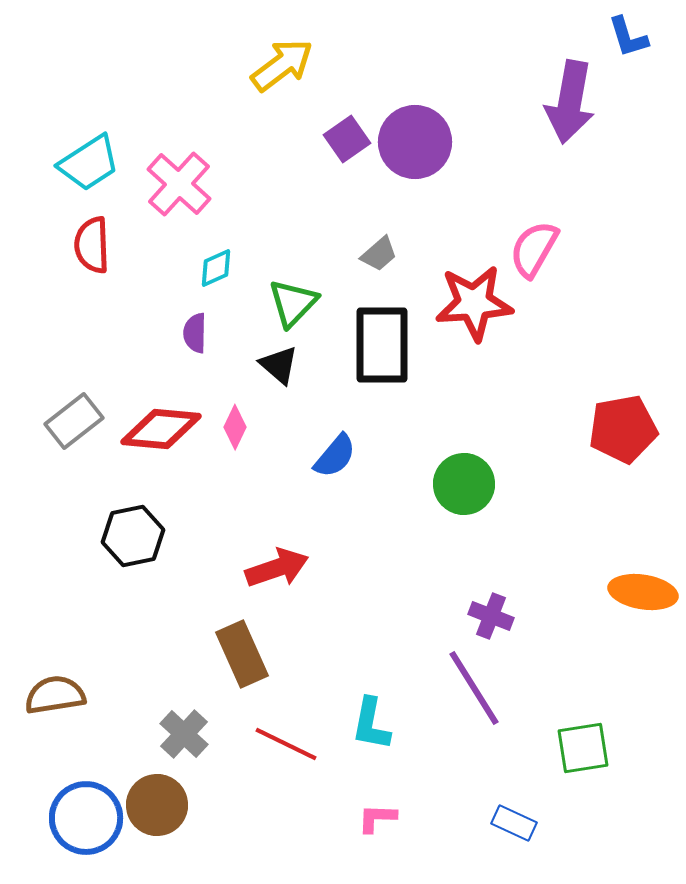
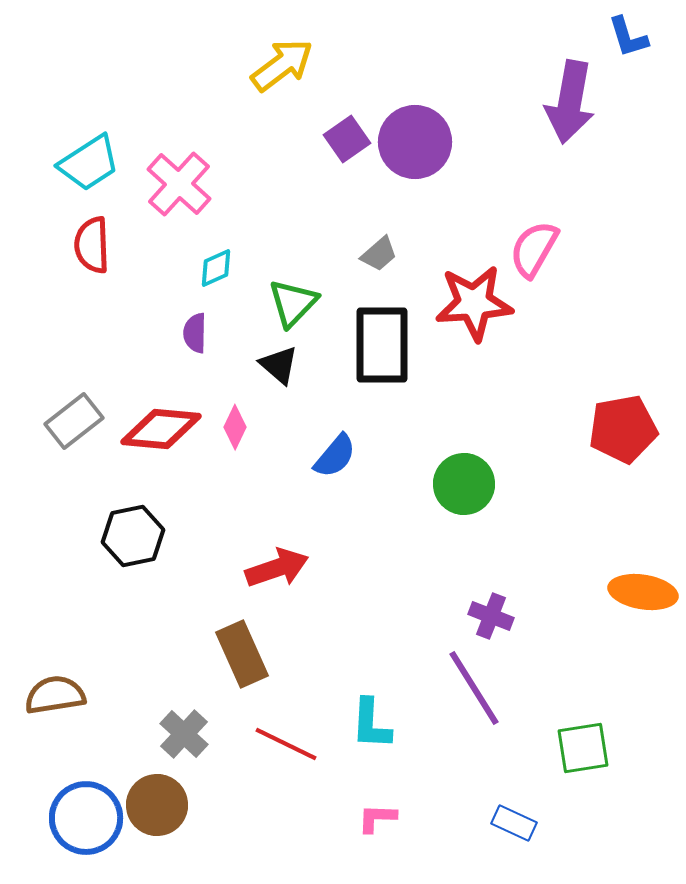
cyan L-shape: rotated 8 degrees counterclockwise
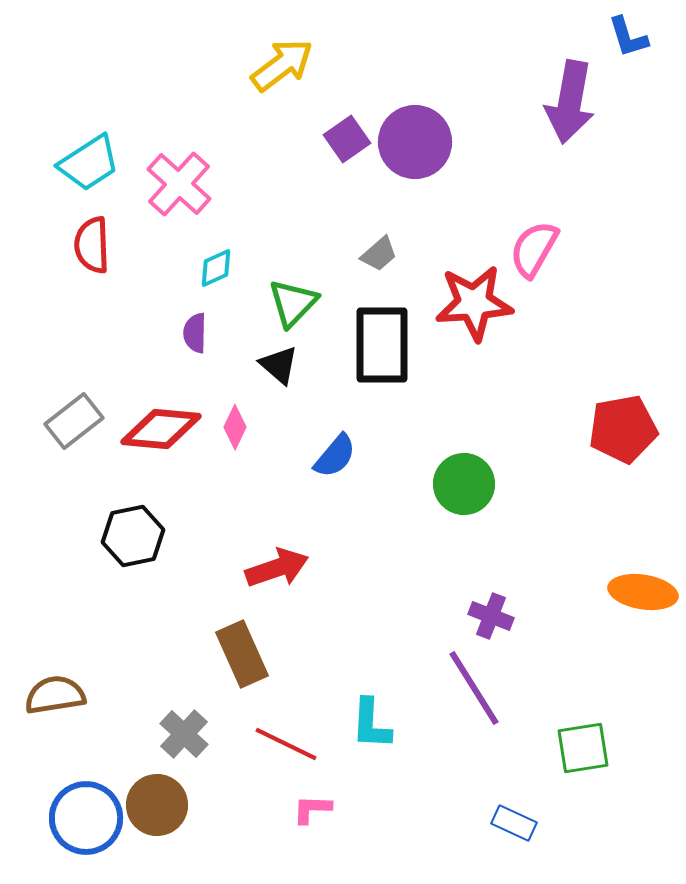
pink L-shape: moved 65 px left, 9 px up
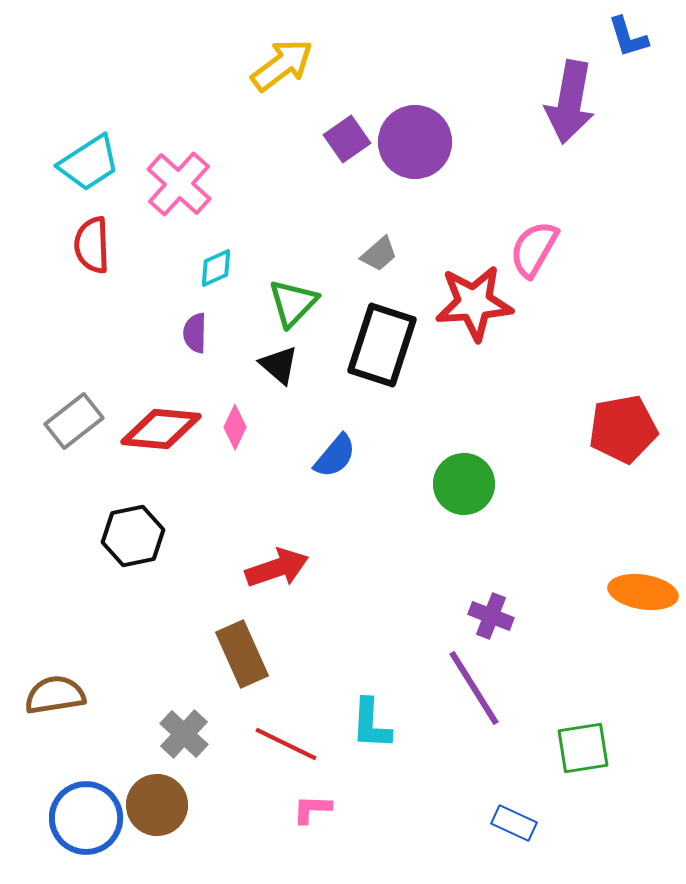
black rectangle: rotated 18 degrees clockwise
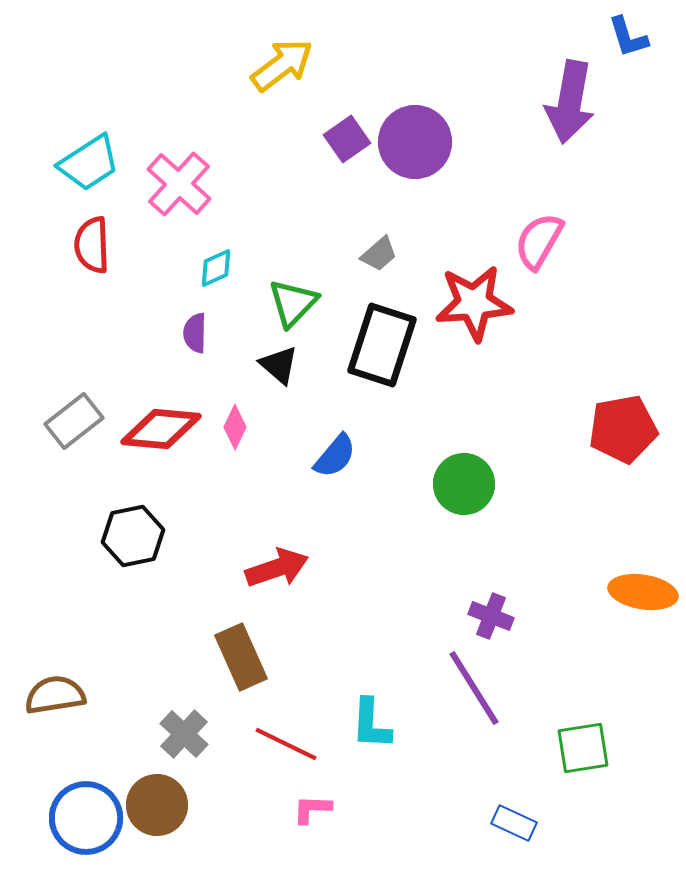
pink semicircle: moved 5 px right, 8 px up
brown rectangle: moved 1 px left, 3 px down
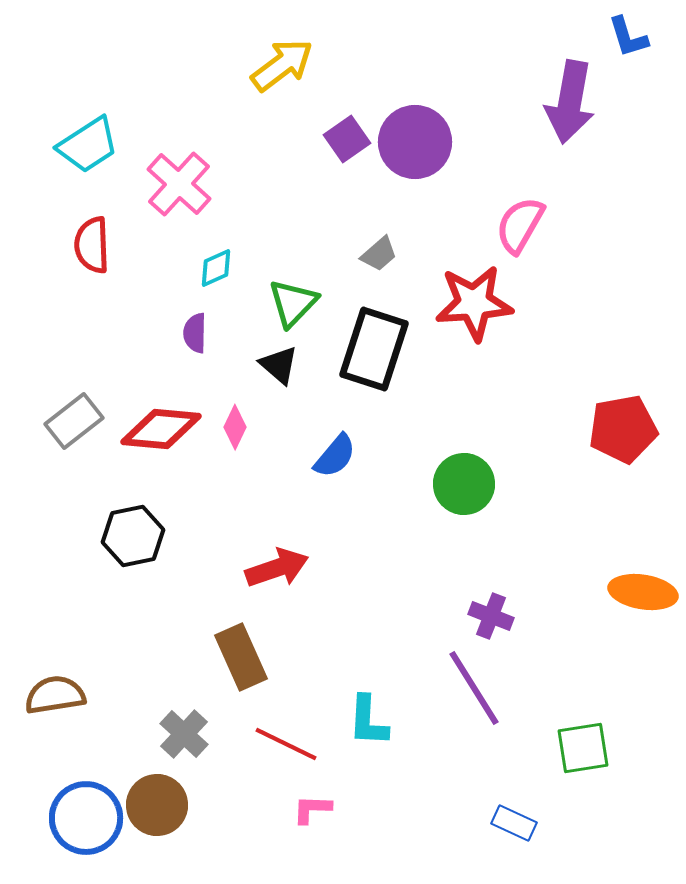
cyan trapezoid: moved 1 px left, 18 px up
pink semicircle: moved 19 px left, 16 px up
black rectangle: moved 8 px left, 4 px down
cyan L-shape: moved 3 px left, 3 px up
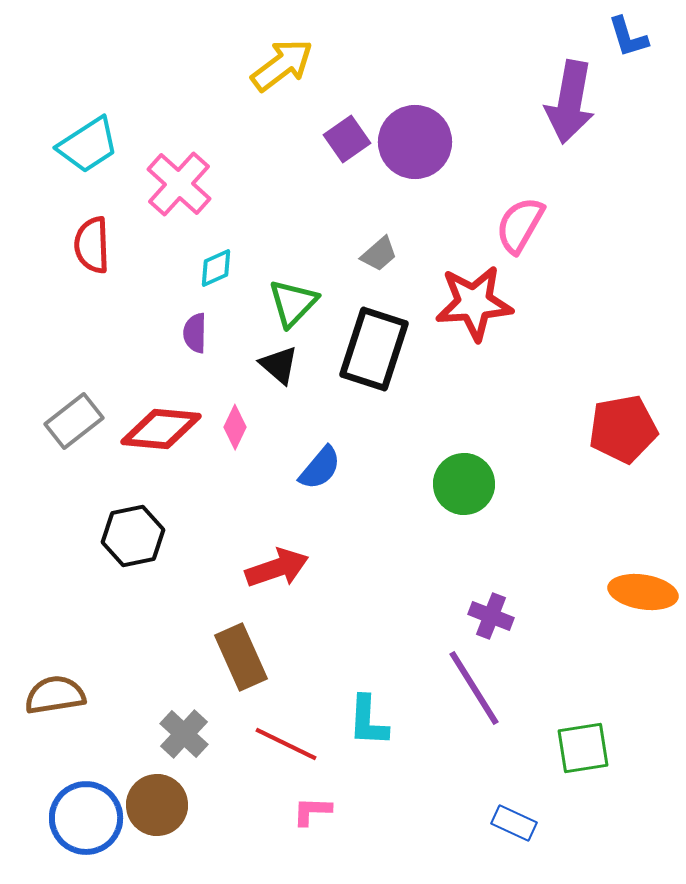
blue semicircle: moved 15 px left, 12 px down
pink L-shape: moved 2 px down
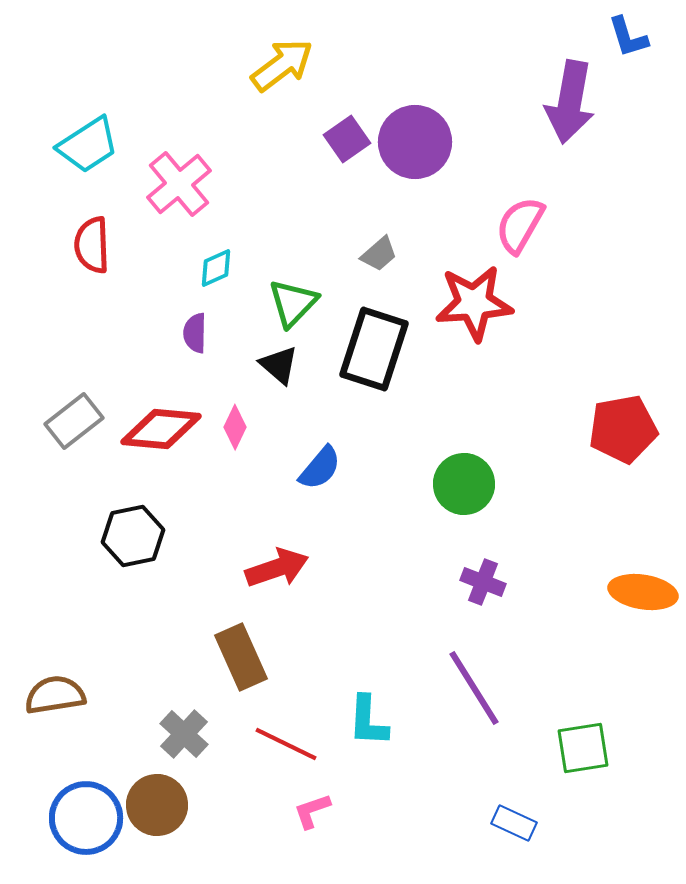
pink cross: rotated 8 degrees clockwise
purple cross: moved 8 px left, 34 px up
pink L-shape: rotated 21 degrees counterclockwise
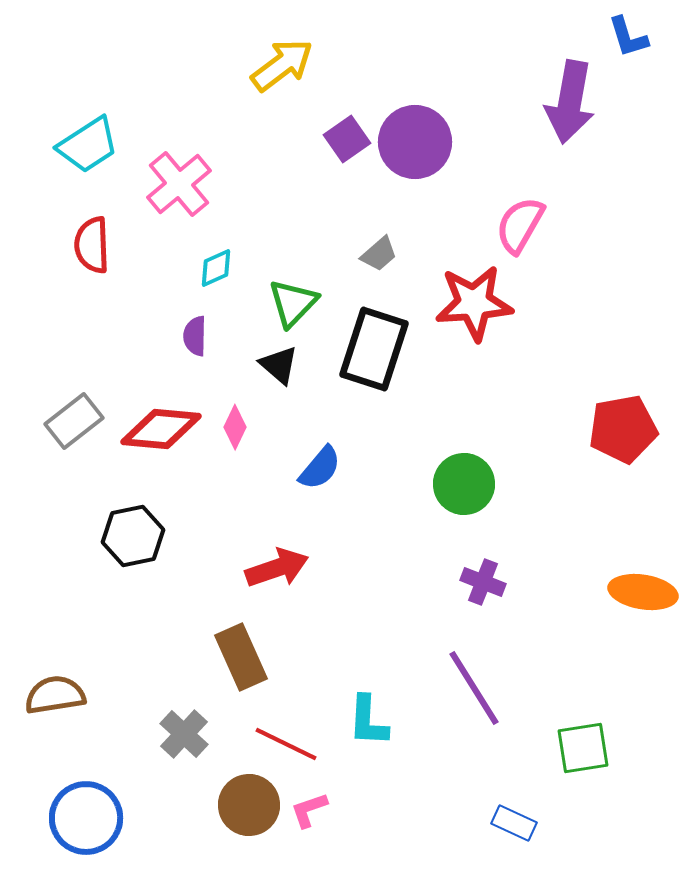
purple semicircle: moved 3 px down
brown circle: moved 92 px right
pink L-shape: moved 3 px left, 1 px up
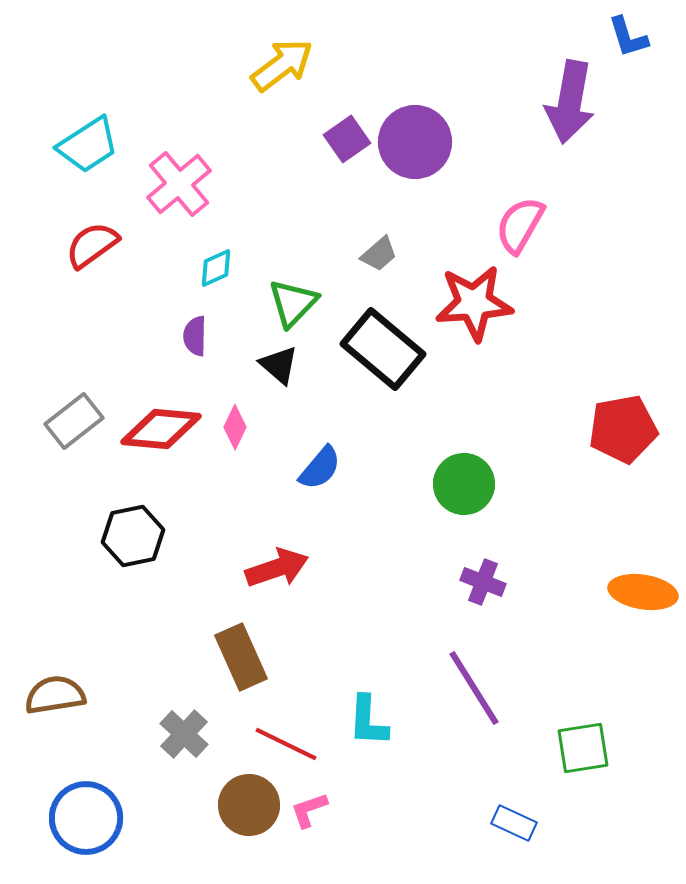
red semicircle: rotated 56 degrees clockwise
black rectangle: moved 9 px right; rotated 68 degrees counterclockwise
